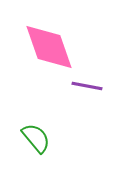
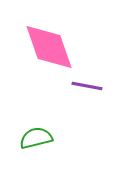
green semicircle: rotated 64 degrees counterclockwise
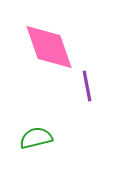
purple line: rotated 68 degrees clockwise
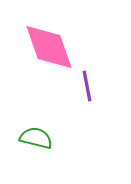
green semicircle: rotated 28 degrees clockwise
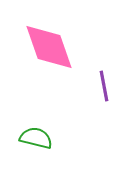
purple line: moved 17 px right
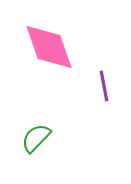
green semicircle: rotated 60 degrees counterclockwise
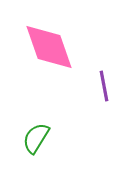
green semicircle: rotated 12 degrees counterclockwise
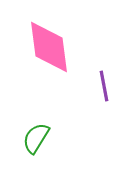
pink diamond: rotated 12 degrees clockwise
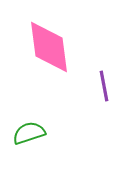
green semicircle: moved 7 px left, 5 px up; rotated 40 degrees clockwise
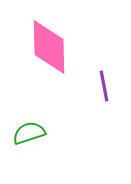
pink diamond: rotated 6 degrees clockwise
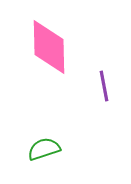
green semicircle: moved 15 px right, 16 px down
